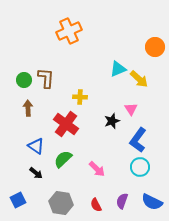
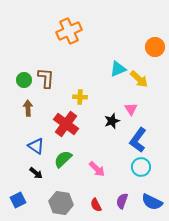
cyan circle: moved 1 px right
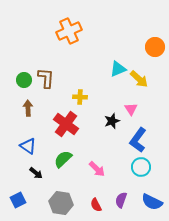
blue triangle: moved 8 px left
purple semicircle: moved 1 px left, 1 px up
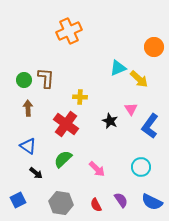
orange circle: moved 1 px left
cyan triangle: moved 1 px up
black star: moved 2 px left; rotated 28 degrees counterclockwise
blue L-shape: moved 12 px right, 14 px up
purple semicircle: rotated 126 degrees clockwise
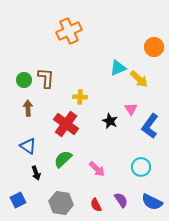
black arrow: rotated 32 degrees clockwise
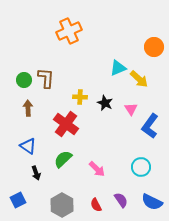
black star: moved 5 px left, 18 px up
gray hexagon: moved 1 px right, 2 px down; rotated 20 degrees clockwise
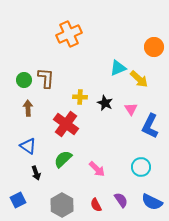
orange cross: moved 3 px down
blue L-shape: rotated 10 degrees counterclockwise
